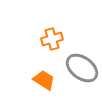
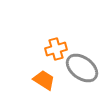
orange cross: moved 4 px right, 10 px down
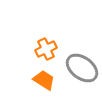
orange cross: moved 10 px left; rotated 10 degrees counterclockwise
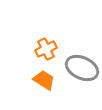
gray ellipse: rotated 12 degrees counterclockwise
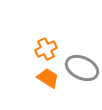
orange trapezoid: moved 4 px right, 2 px up
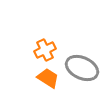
orange cross: moved 1 px left, 1 px down
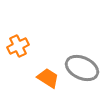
orange cross: moved 27 px left, 4 px up
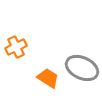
orange cross: moved 2 px left, 1 px down
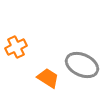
gray ellipse: moved 3 px up
